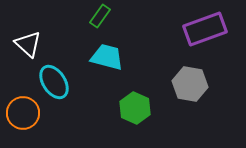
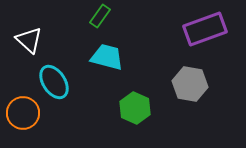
white triangle: moved 1 px right, 4 px up
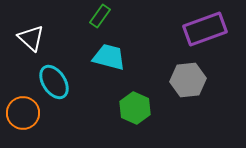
white triangle: moved 2 px right, 2 px up
cyan trapezoid: moved 2 px right
gray hexagon: moved 2 px left, 4 px up; rotated 16 degrees counterclockwise
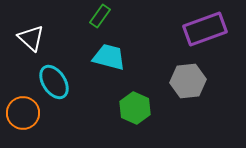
gray hexagon: moved 1 px down
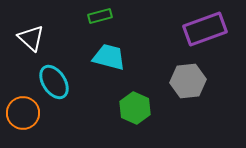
green rectangle: rotated 40 degrees clockwise
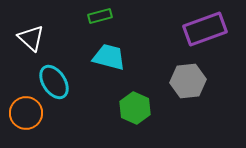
orange circle: moved 3 px right
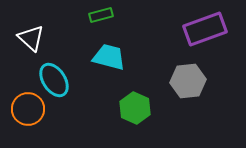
green rectangle: moved 1 px right, 1 px up
cyan ellipse: moved 2 px up
orange circle: moved 2 px right, 4 px up
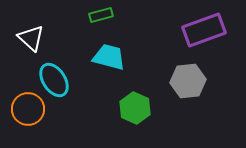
purple rectangle: moved 1 px left, 1 px down
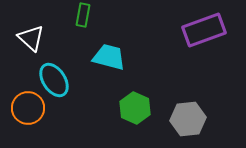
green rectangle: moved 18 px left; rotated 65 degrees counterclockwise
gray hexagon: moved 38 px down
orange circle: moved 1 px up
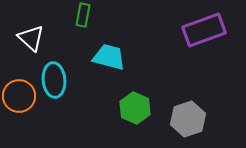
cyan ellipse: rotated 28 degrees clockwise
orange circle: moved 9 px left, 12 px up
gray hexagon: rotated 12 degrees counterclockwise
